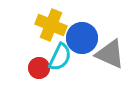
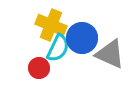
cyan semicircle: moved 2 px left, 9 px up
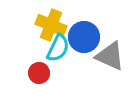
blue circle: moved 2 px right, 1 px up
gray triangle: moved 2 px down
red circle: moved 5 px down
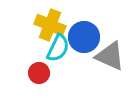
yellow cross: moved 1 px left
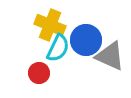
blue circle: moved 2 px right, 3 px down
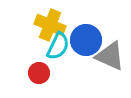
cyan semicircle: moved 2 px up
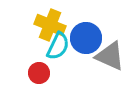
blue circle: moved 2 px up
